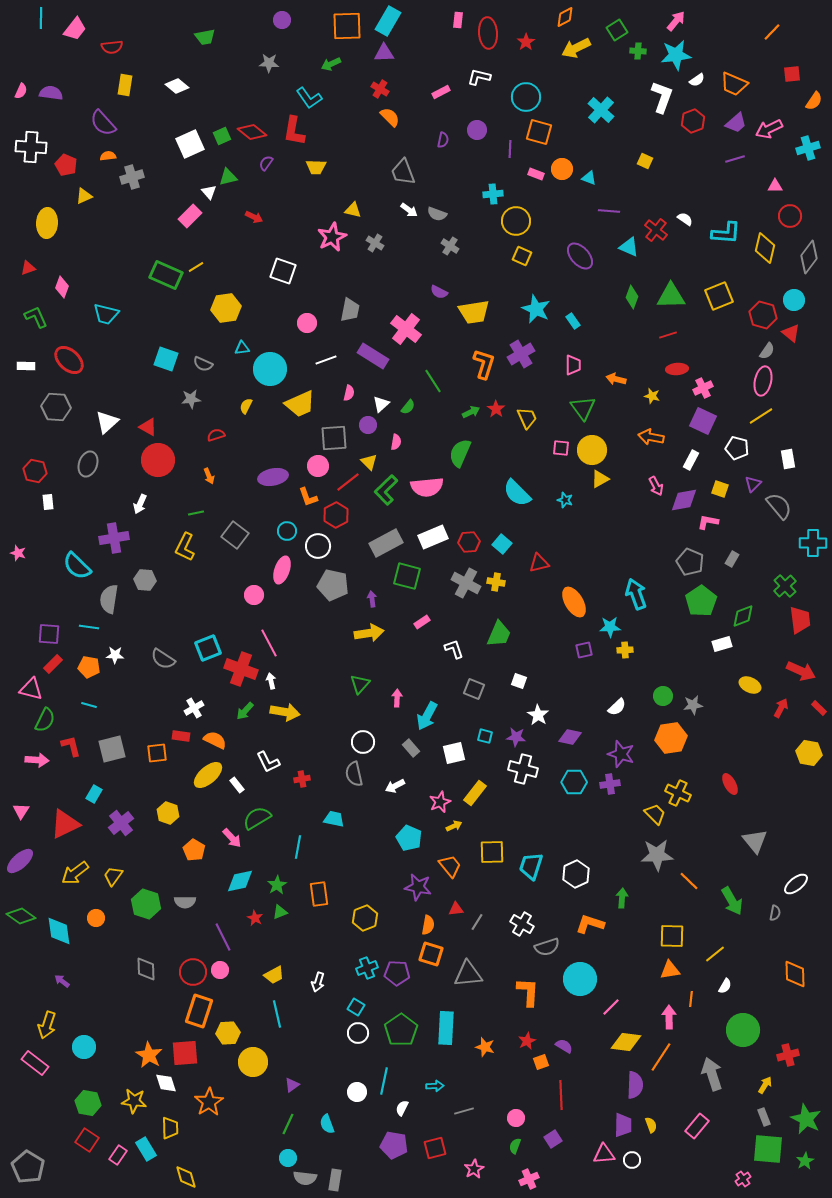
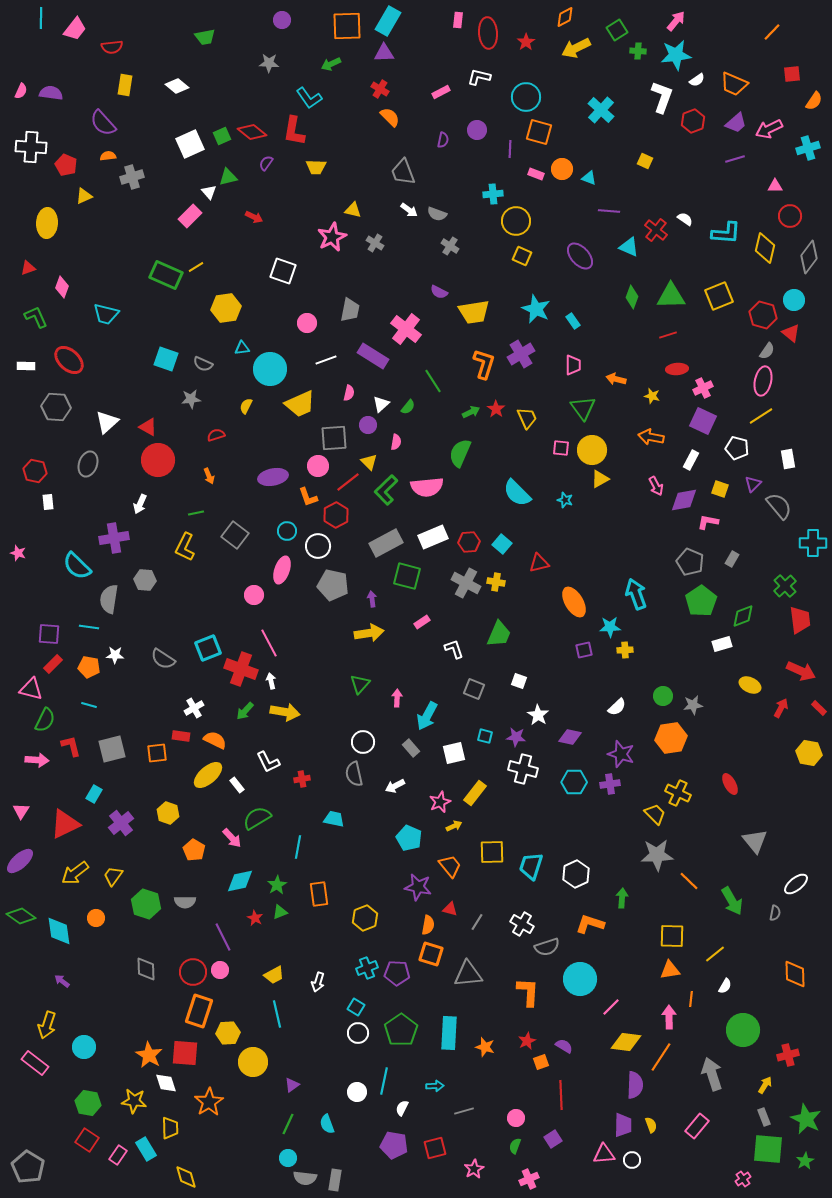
red triangle at (456, 909): moved 6 px left; rotated 21 degrees clockwise
cyan rectangle at (446, 1028): moved 3 px right, 5 px down
red square at (185, 1053): rotated 8 degrees clockwise
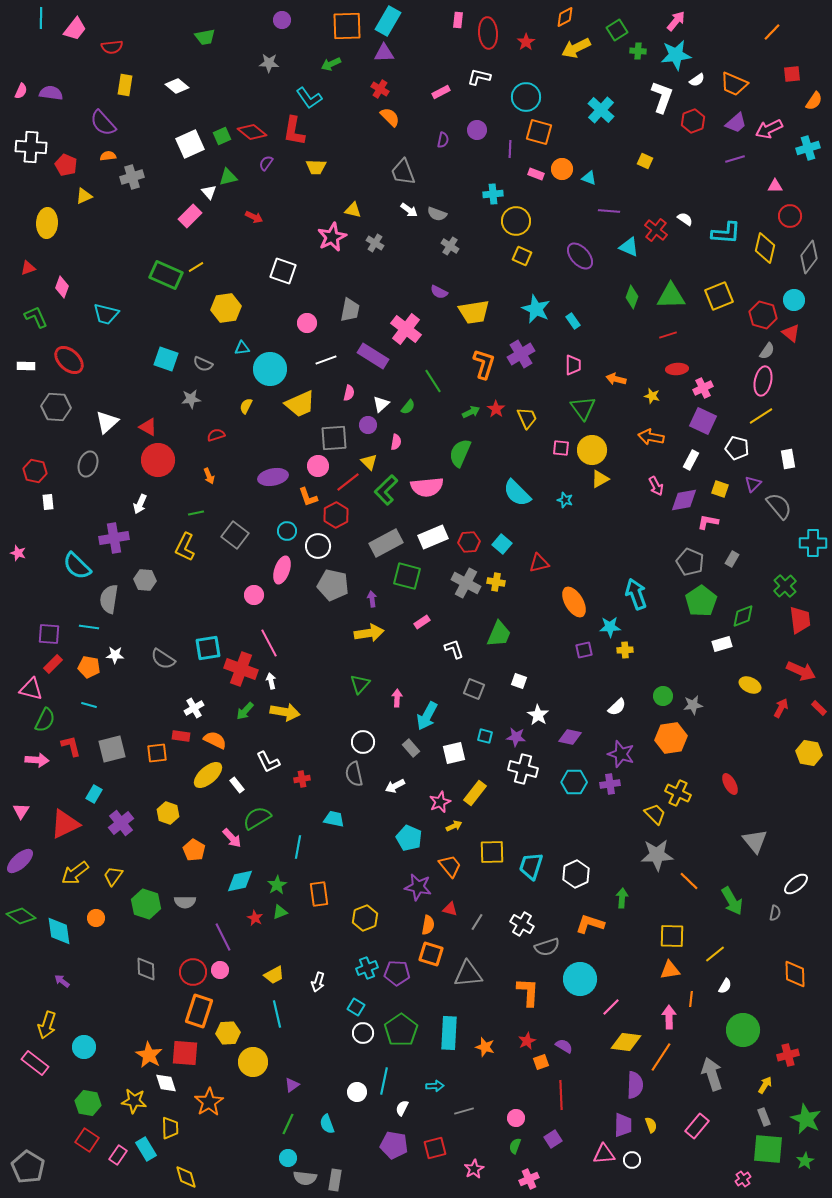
cyan square at (208, 648): rotated 12 degrees clockwise
white circle at (358, 1033): moved 5 px right
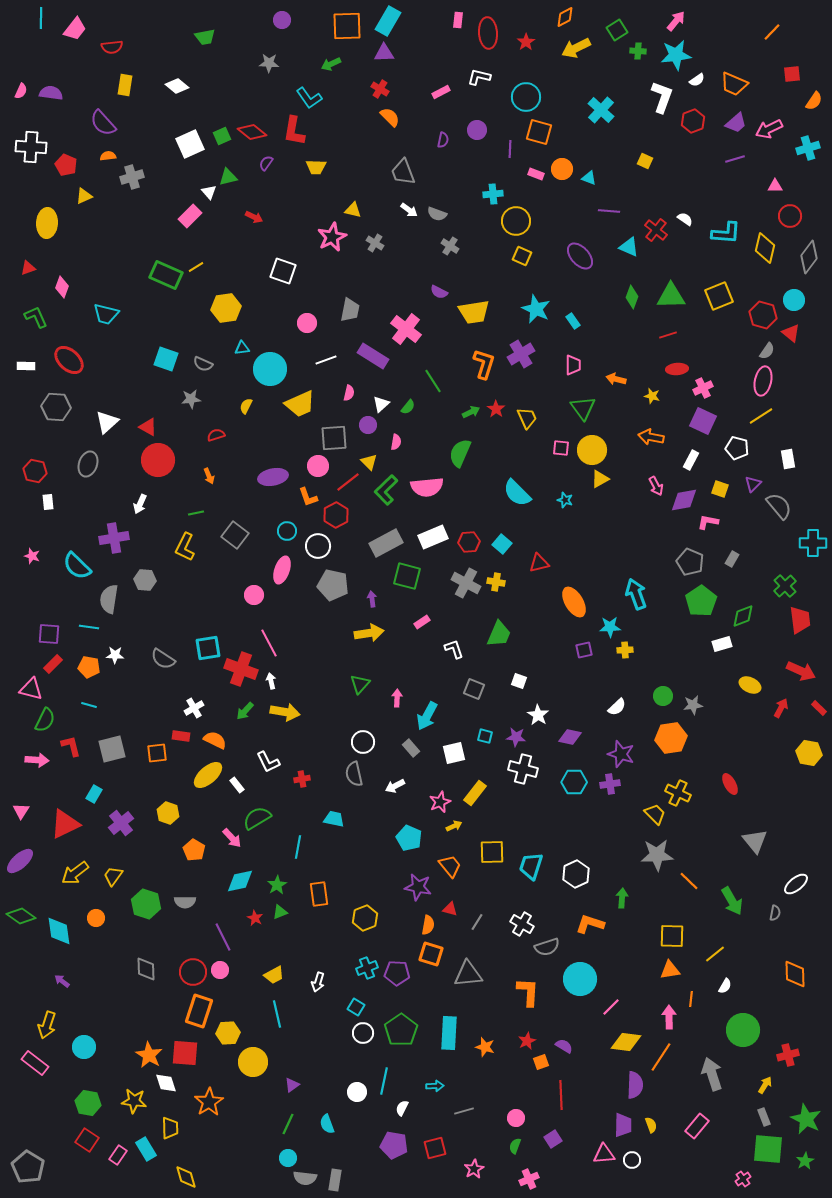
pink star at (18, 553): moved 14 px right, 3 px down
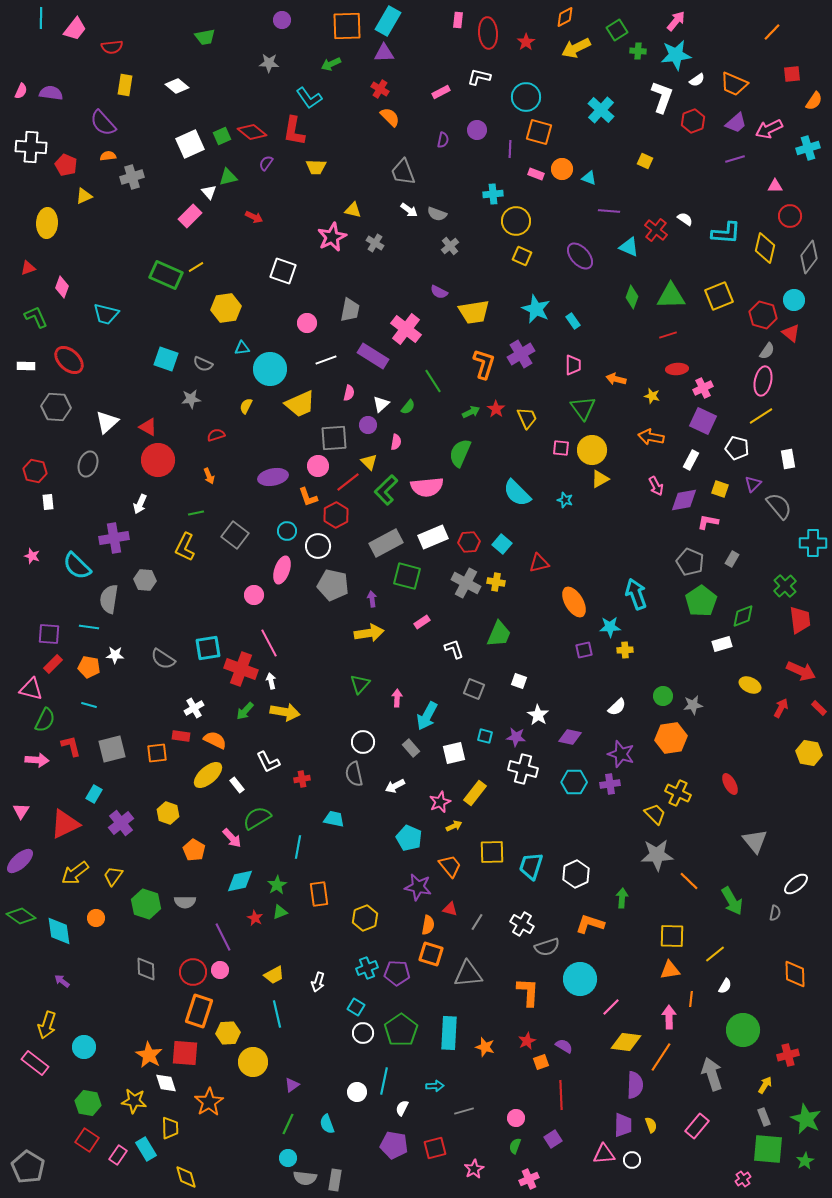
gray cross at (450, 246): rotated 18 degrees clockwise
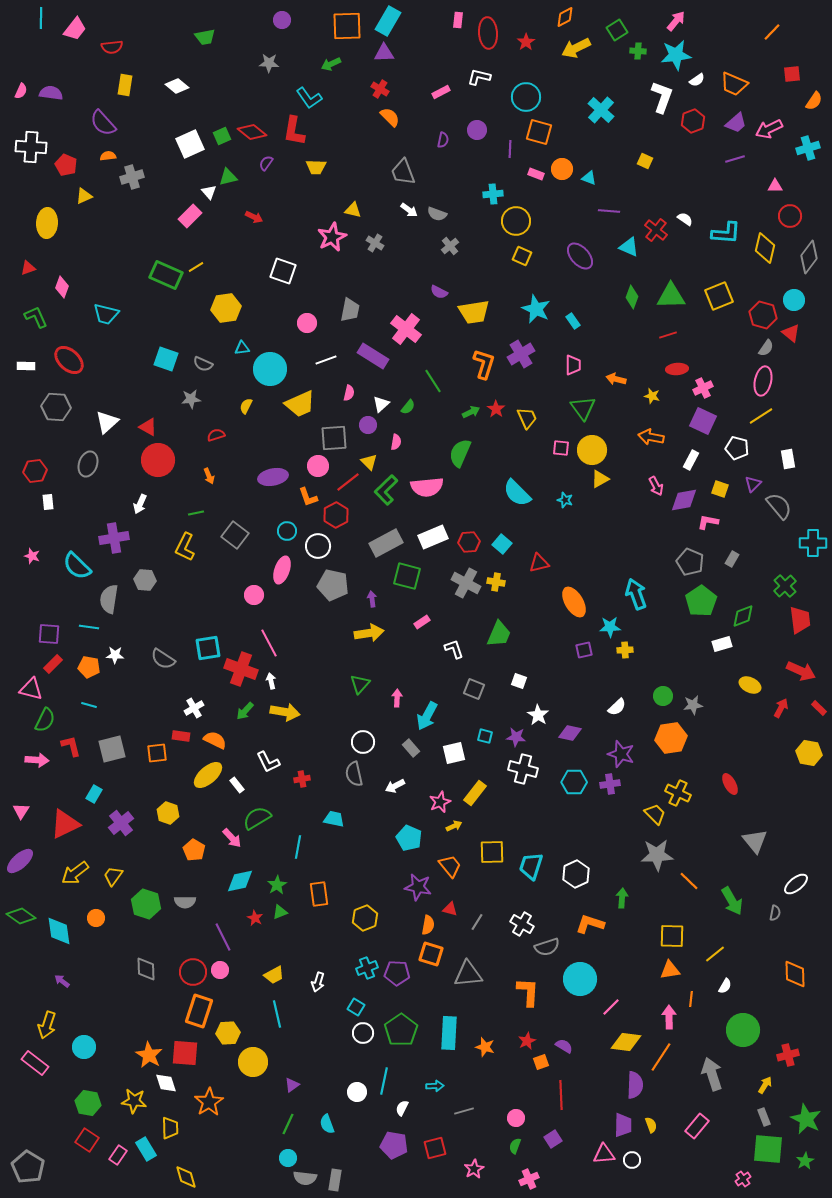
gray semicircle at (767, 351): moved 1 px left, 3 px up
red hexagon at (35, 471): rotated 20 degrees counterclockwise
purple diamond at (570, 737): moved 4 px up
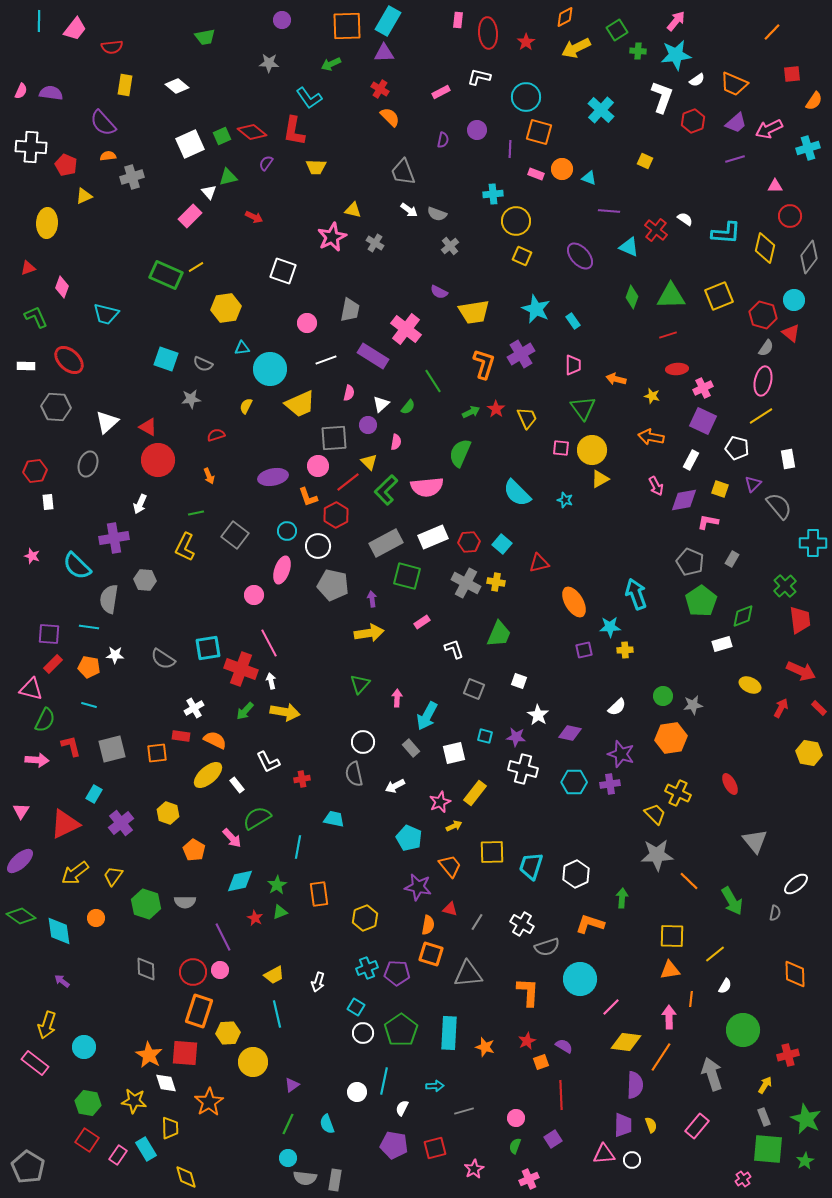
cyan line at (41, 18): moved 2 px left, 3 px down
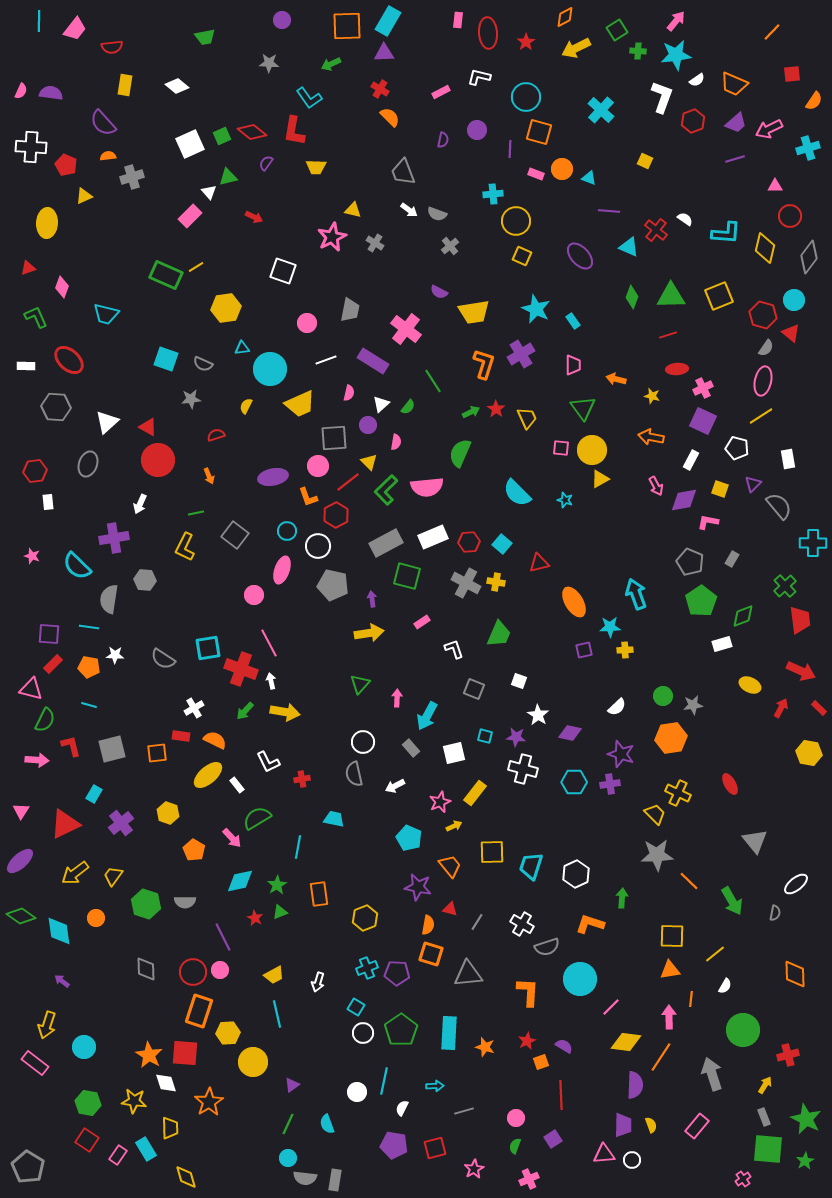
purple rectangle at (373, 356): moved 5 px down
